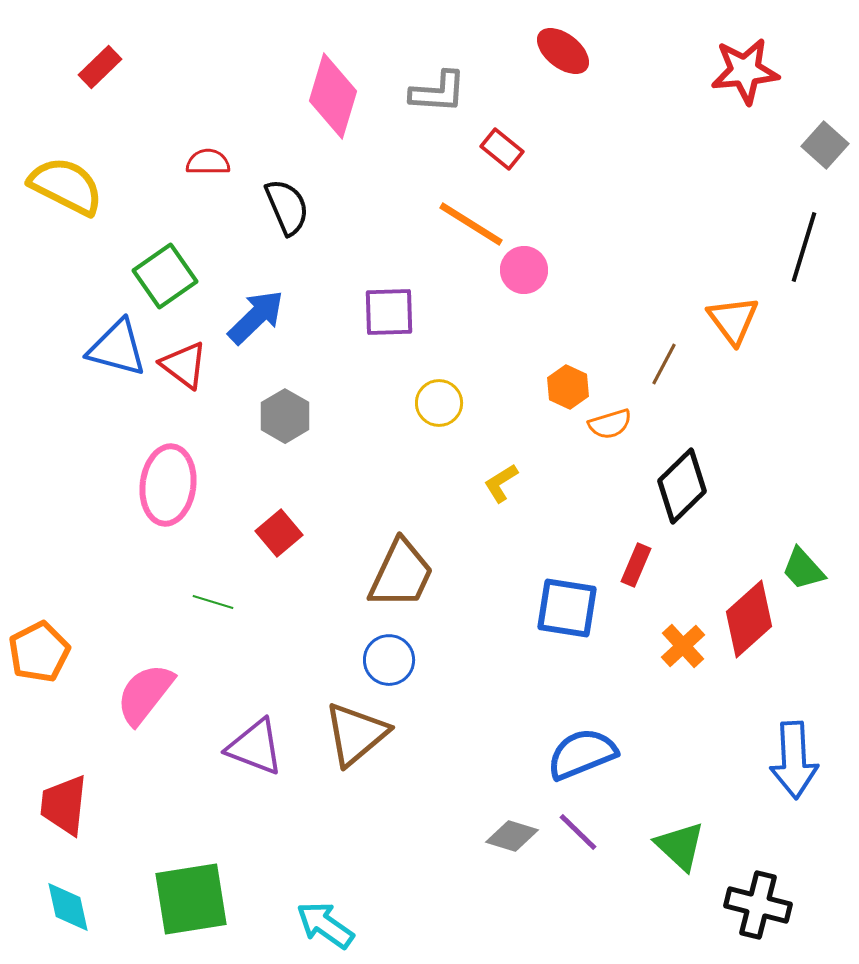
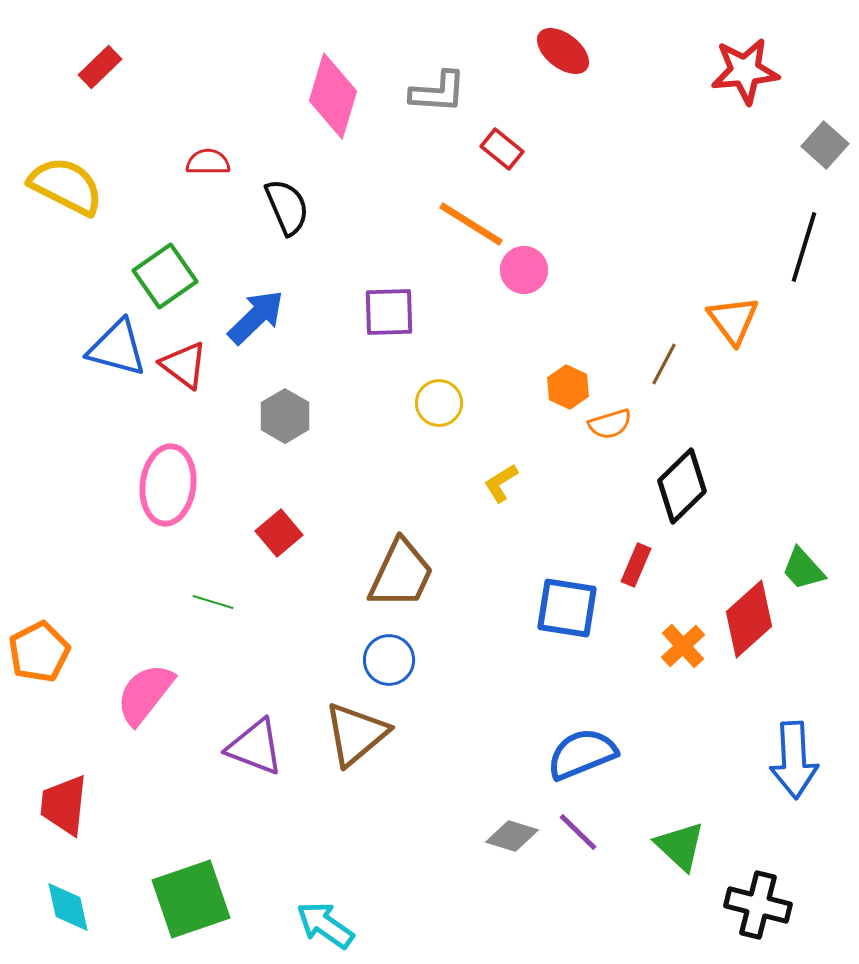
green square at (191, 899): rotated 10 degrees counterclockwise
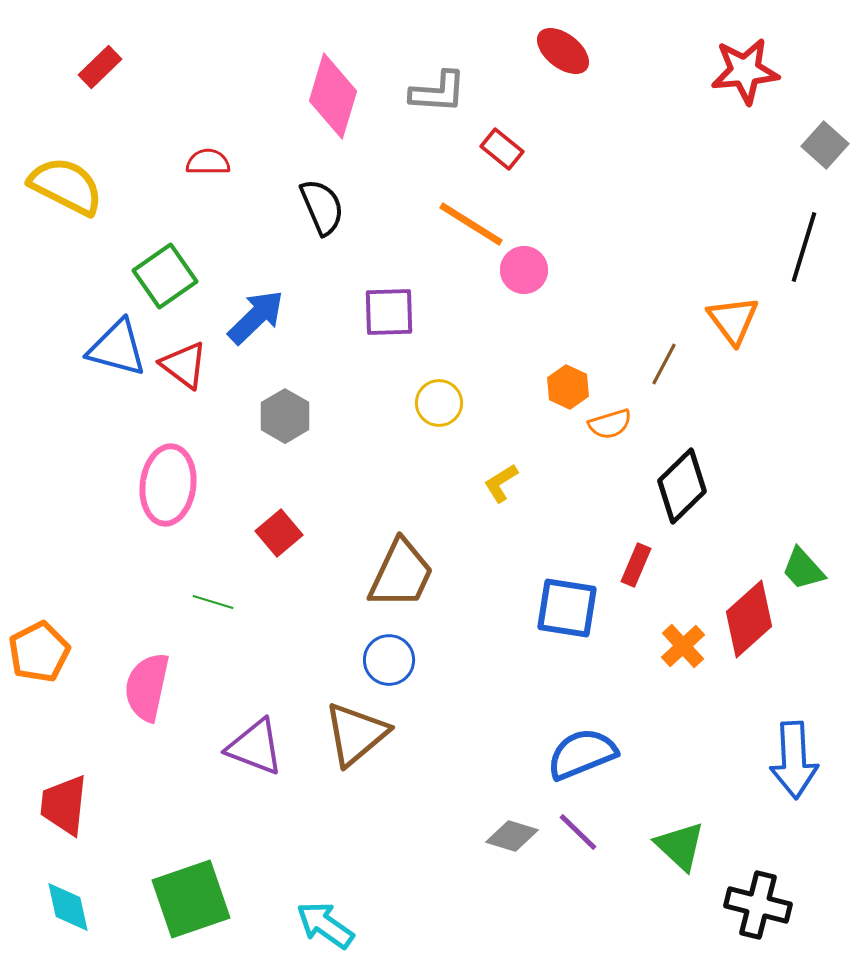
black semicircle at (287, 207): moved 35 px right
pink semicircle at (145, 694): moved 2 px right, 7 px up; rotated 26 degrees counterclockwise
